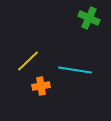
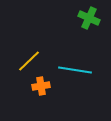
yellow line: moved 1 px right
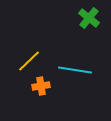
green cross: rotated 15 degrees clockwise
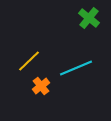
cyan line: moved 1 px right, 2 px up; rotated 32 degrees counterclockwise
orange cross: rotated 30 degrees counterclockwise
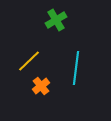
green cross: moved 33 px left, 2 px down; rotated 20 degrees clockwise
cyan line: rotated 60 degrees counterclockwise
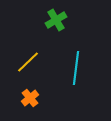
yellow line: moved 1 px left, 1 px down
orange cross: moved 11 px left, 12 px down
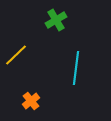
yellow line: moved 12 px left, 7 px up
orange cross: moved 1 px right, 3 px down
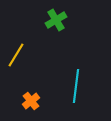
yellow line: rotated 15 degrees counterclockwise
cyan line: moved 18 px down
